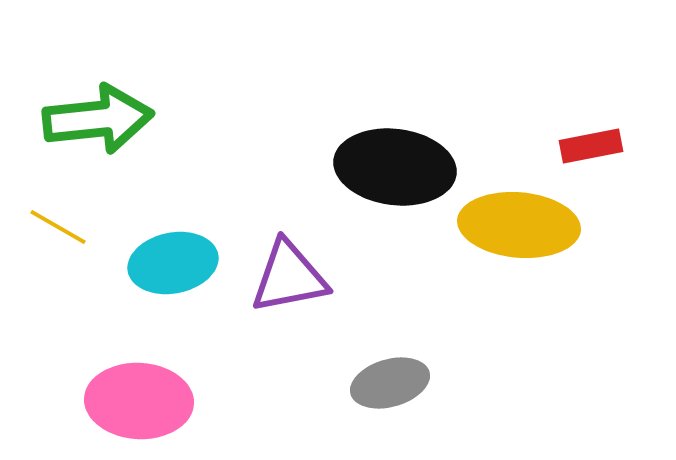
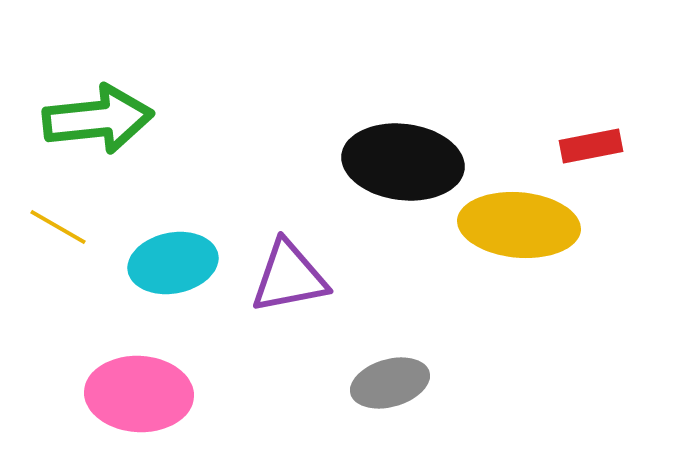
black ellipse: moved 8 px right, 5 px up
pink ellipse: moved 7 px up
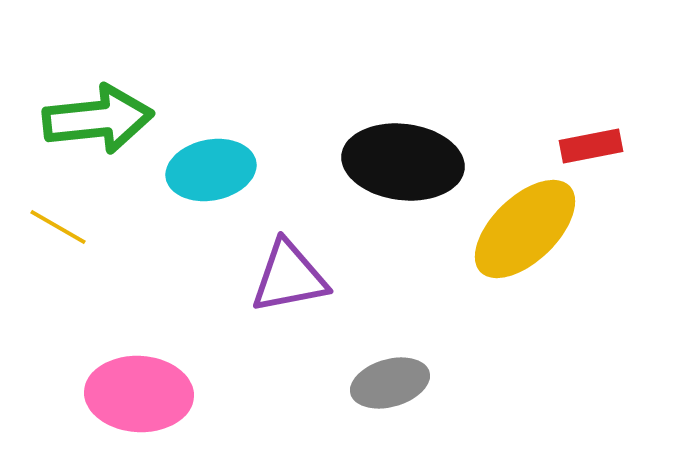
yellow ellipse: moved 6 px right, 4 px down; rotated 49 degrees counterclockwise
cyan ellipse: moved 38 px right, 93 px up
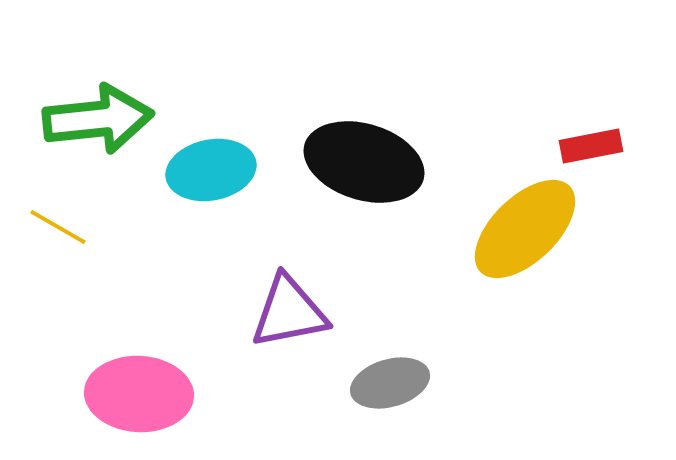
black ellipse: moved 39 px left; rotated 10 degrees clockwise
purple triangle: moved 35 px down
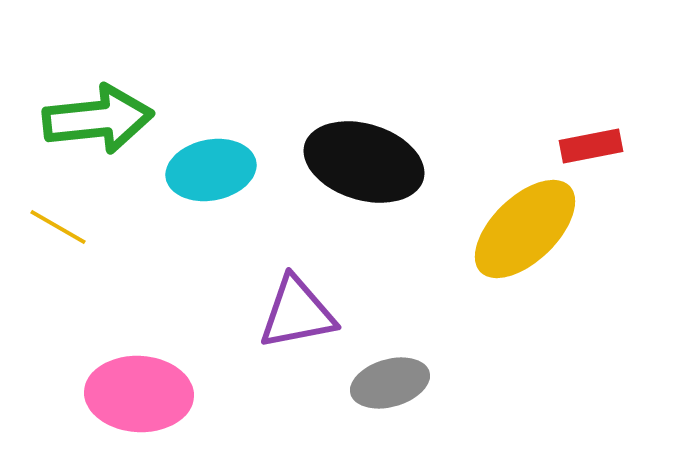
purple triangle: moved 8 px right, 1 px down
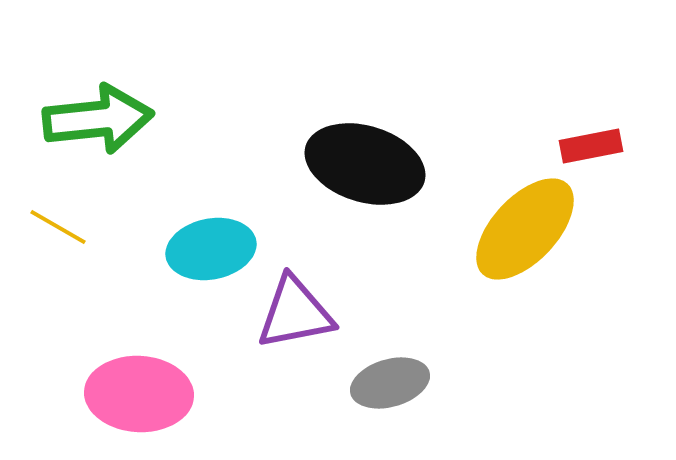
black ellipse: moved 1 px right, 2 px down
cyan ellipse: moved 79 px down
yellow ellipse: rotated 3 degrees counterclockwise
purple triangle: moved 2 px left
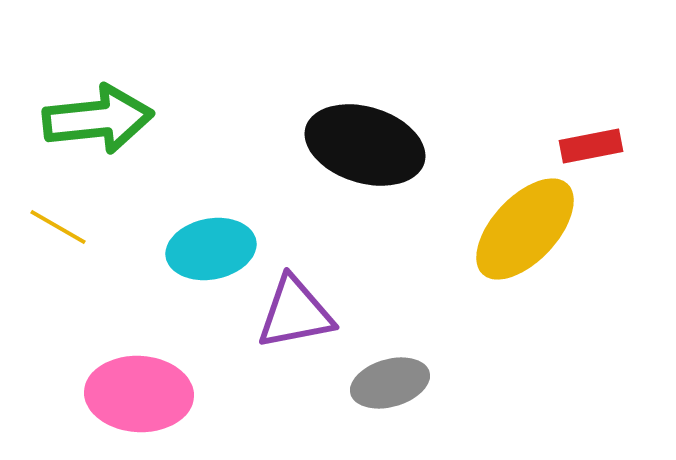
black ellipse: moved 19 px up
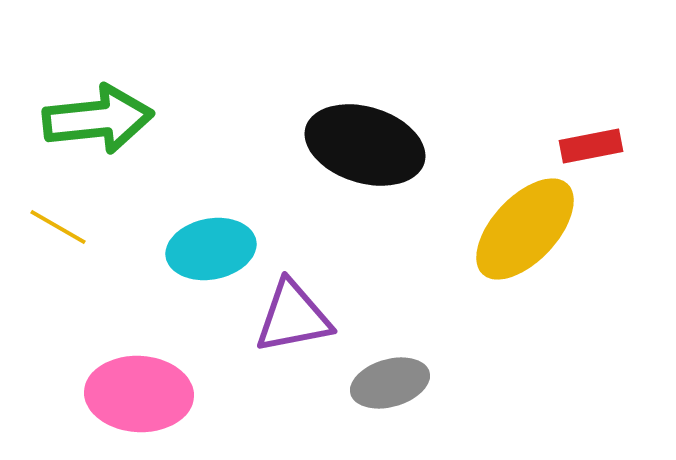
purple triangle: moved 2 px left, 4 px down
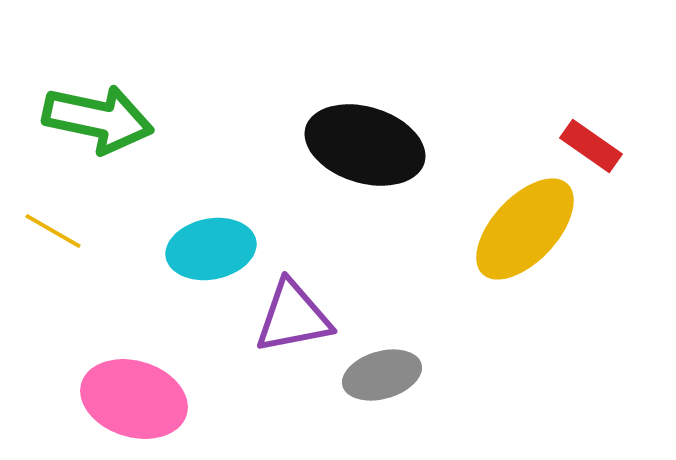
green arrow: rotated 18 degrees clockwise
red rectangle: rotated 46 degrees clockwise
yellow line: moved 5 px left, 4 px down
gray ellipse: moved 8 px left, 8 px up
pink ellipse: moved 5 px left, 5 px down; rotated 14 degrees clockwise
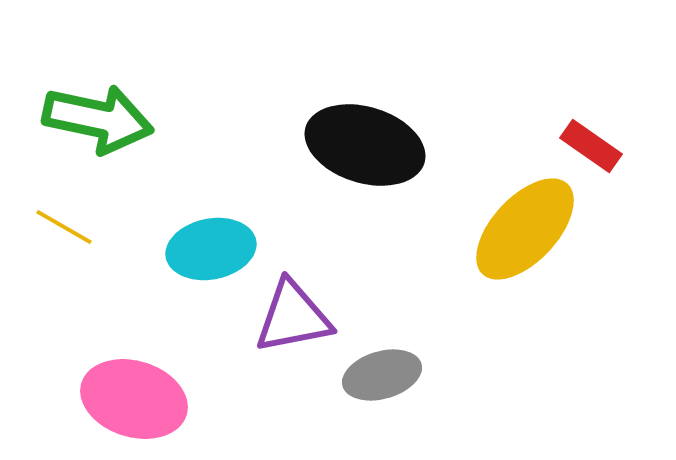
yellow line: moved 11 px right, 4 px up
